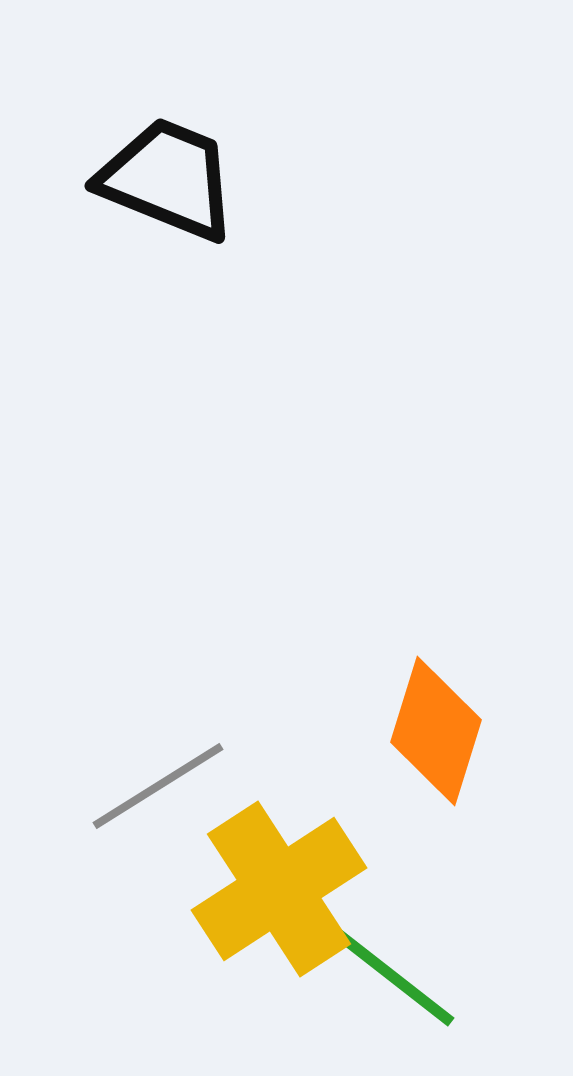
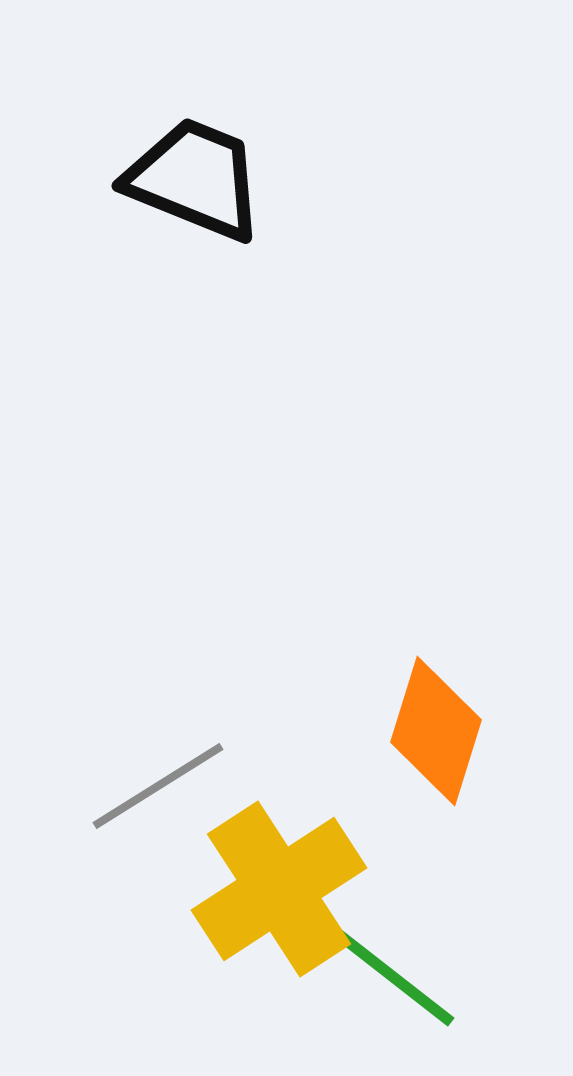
black trapezoid: moved 27 px right
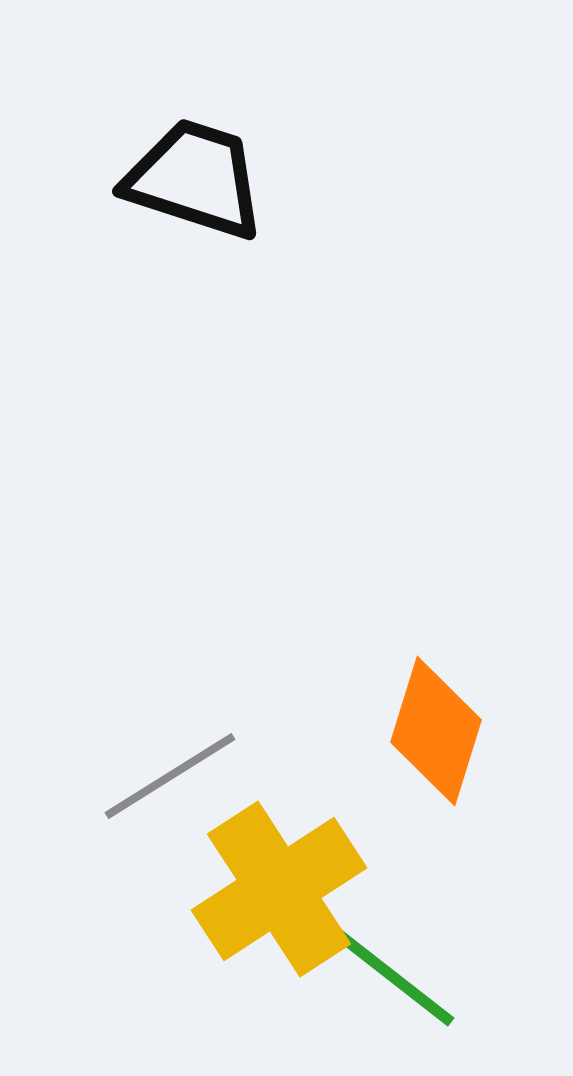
black trapezoid: rotated 4 degrees counterclockwise
gray line: moved 12 px right, 10 px up
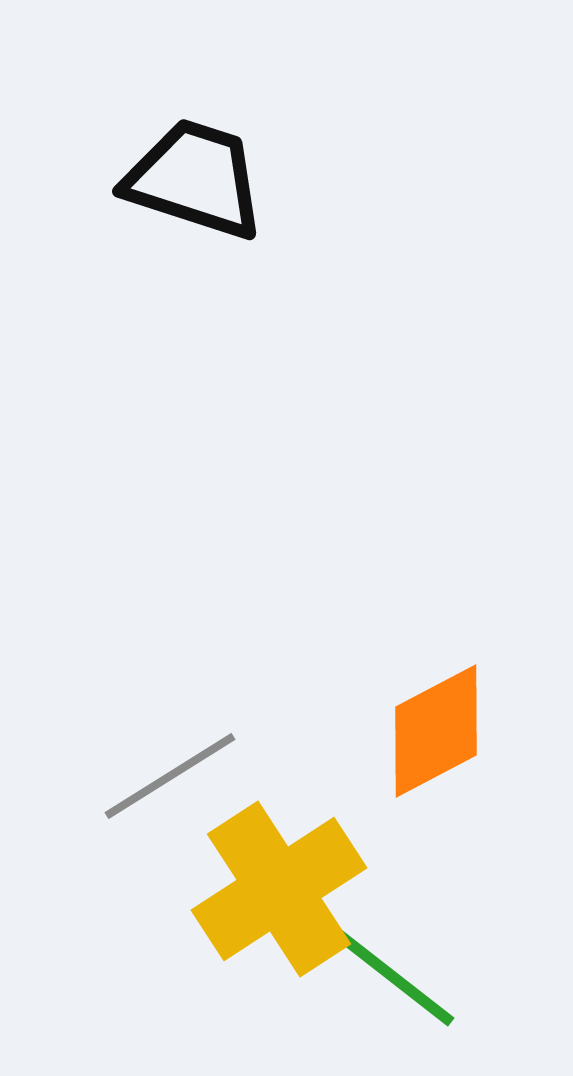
orange diamond: rotated 45 degrees clockwise
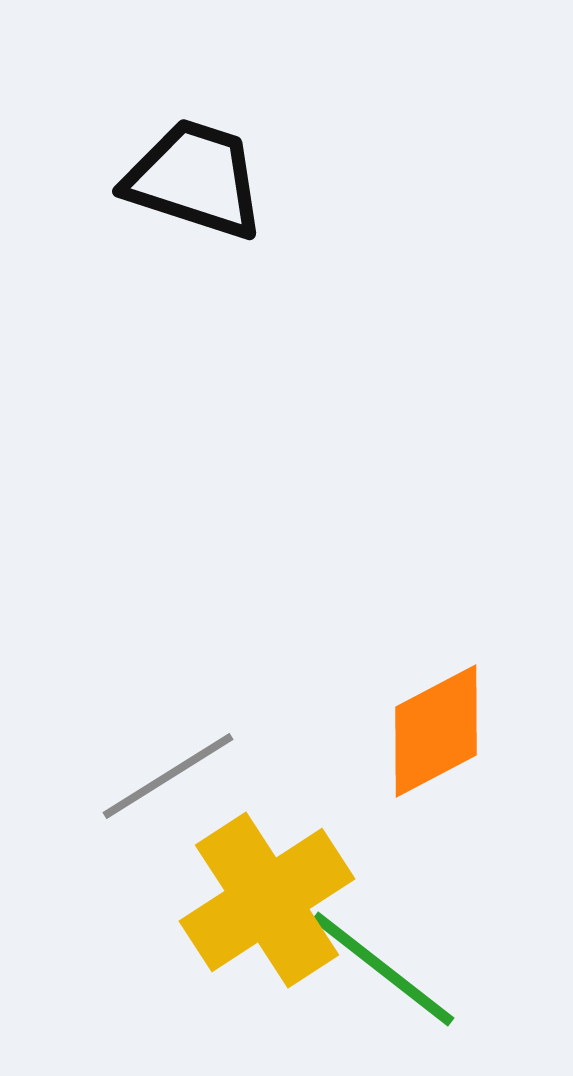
gray line: moved 2 px left
yellow cross: moved 12 px left, 11 px down
